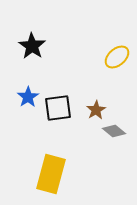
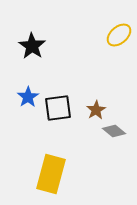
yellow ellipse: moved 2 px right, 22 px up
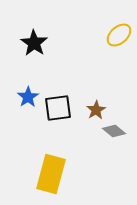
black star: moved 2 px right, 3 px up
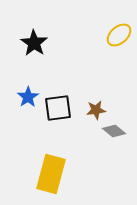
brown star: rotated 24 degrees clockwise
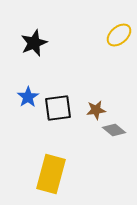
black star: rotated 16 degrees clockwise
gray diamond: moved 1 px up
